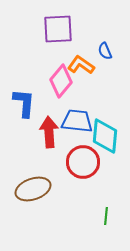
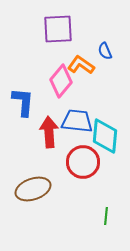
blue L-shape: moved 1 px left, 1 px up
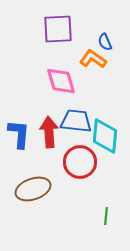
blue semicircle: moved 9 px up
orange L-shape: moved 12 px right, 6 px up
pink diamond: rotated 56 degrees counterclockwise
blue L-shape: moved 4 px left, 32 px down
blue trapezoid: moved 1 px left
red circle: moved 3 px left
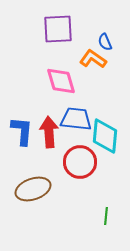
blue trapezoid: moved 2 px up
blue L-shape: moved 3 px right, 3 px up
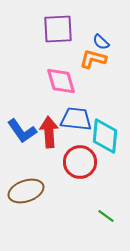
blue semicircle: moved 4 px left; rotated 24 degrees counterclockwise
orange L-shape: rotated 20 degrees counterclockwise
blue L-shape: rotated 140 degrees clockwise
brown ellipse: moved 7 px left, 2 px down
green line: rotated 60 degrees counterclockwise
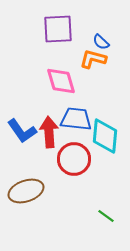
red circle: moved 6 px left, 3 px up
